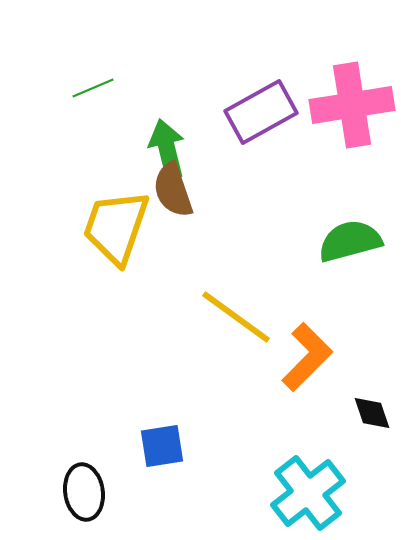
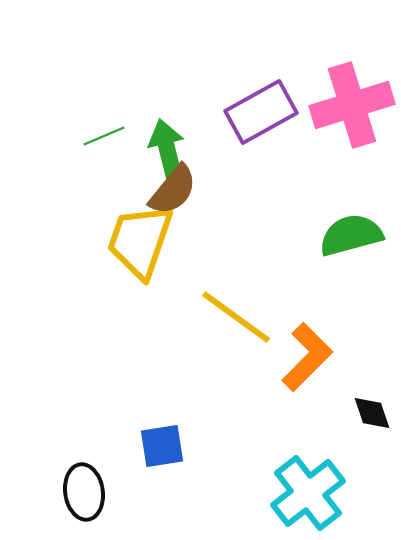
green line: moved 11 px right, 48 px down
pink cross: rotated 8 degrees counterclockwise
brown semicircle: rotated 122 degrees counterclockwise
yellow trapezoid: moved 24 px right, 14 px down
green semicircle: moved 1 px right, 6 px up
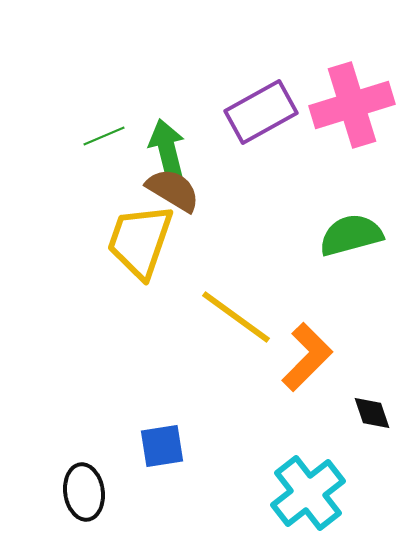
brown semicircle: rotated 98 degrees counterclockwise
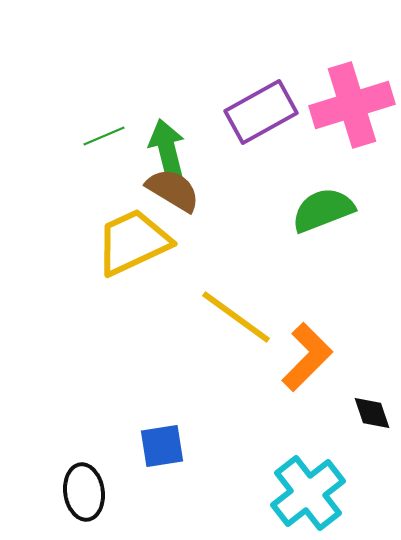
green semicircle: moved 28 px left, 25 px up; rotated 6 degrees counterclockwise
yellow trapezoid: moved 7 px left, 1 px down; rotated 46 degrees clockwise
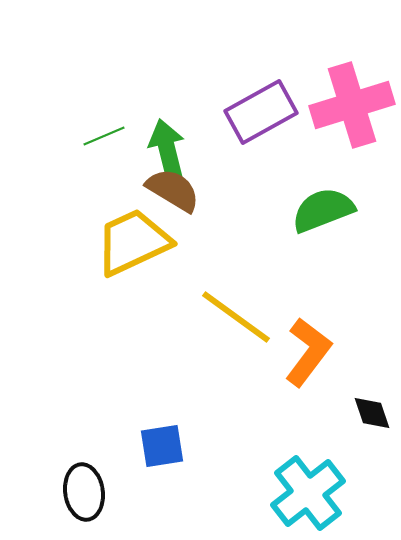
orange L-shape: moved 1 px right, 5 px up; rotated 8 degrees counterclockwise
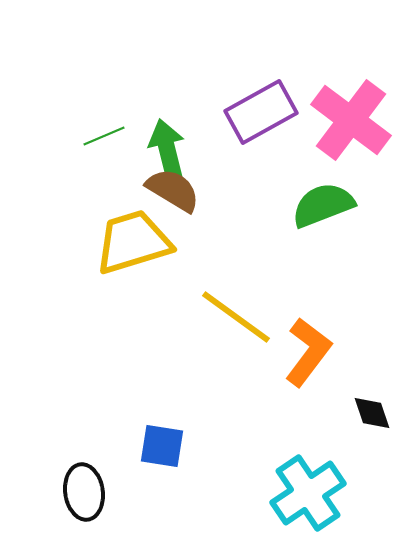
pink cross: moved 1 px left, 15 px down; rotated 36 degrees counterclockwise
green semicircle: moved 5 px up
yellow trapezoid: rotated 8 degrees clockwise
blue square: rotated 18 degrees clockwise
cyan cross: rotated 4 degrees clockwise
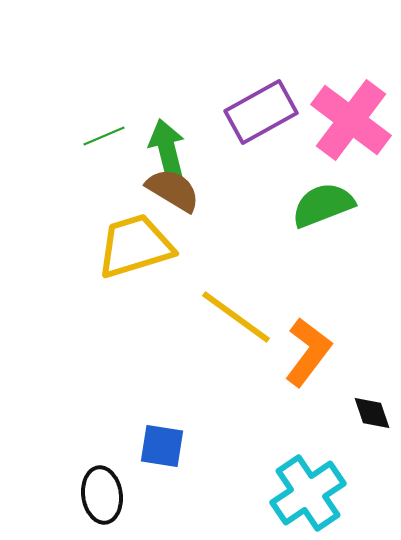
yellow trapezoid: moved 2 px right, 4 px down
black ellipse: moved 18 px right, 3 px down
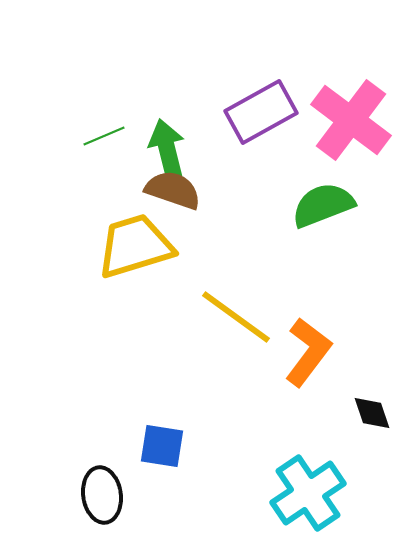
brown semicircle: rotated 12 degrees counterclockwise
